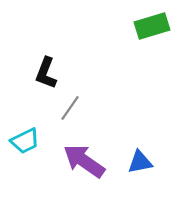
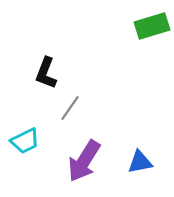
purple arrow: rotated 93 degrees counterclockwise
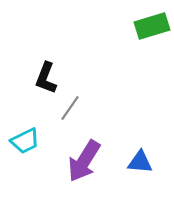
black L-shape: moved 5 px down
blue triangle: rotated 16 degrees clockwise
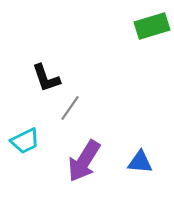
black L-shape: rotated 40 degrees counterclockwise
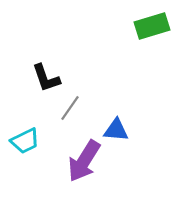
blue triangle: moved 24 px left, 32 px up
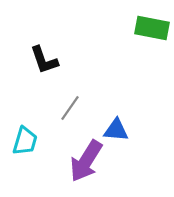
green rectangle: moved 2 px down; rotated 28 degrees clockwise
black L-shape: moved 2 px left, 18 px up
cyan trapezoid: rotated 48 degrees counterclockwise
purple arrow: moved 2 px right
